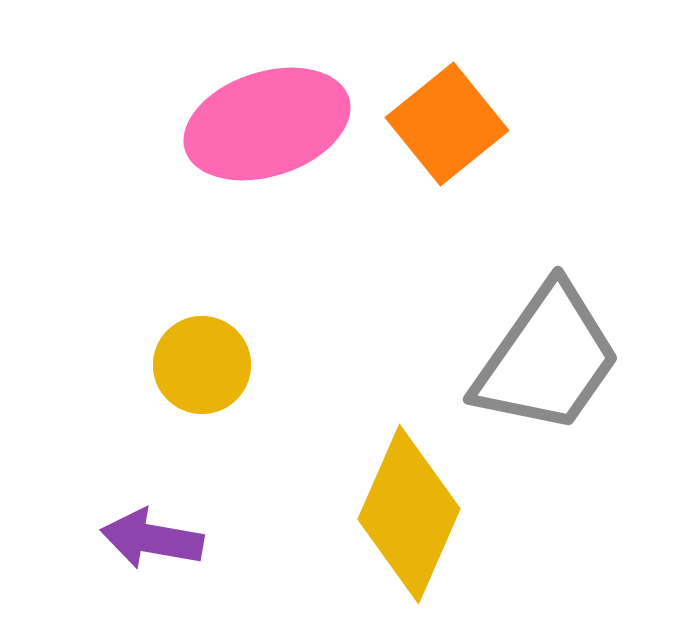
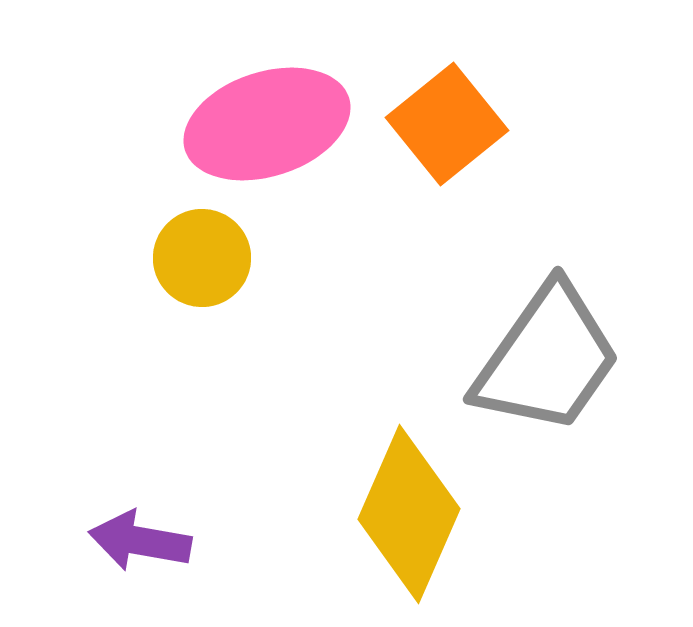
yellow circle: moved 107 px up
purple arrow: moved 12 px left, 2 px down
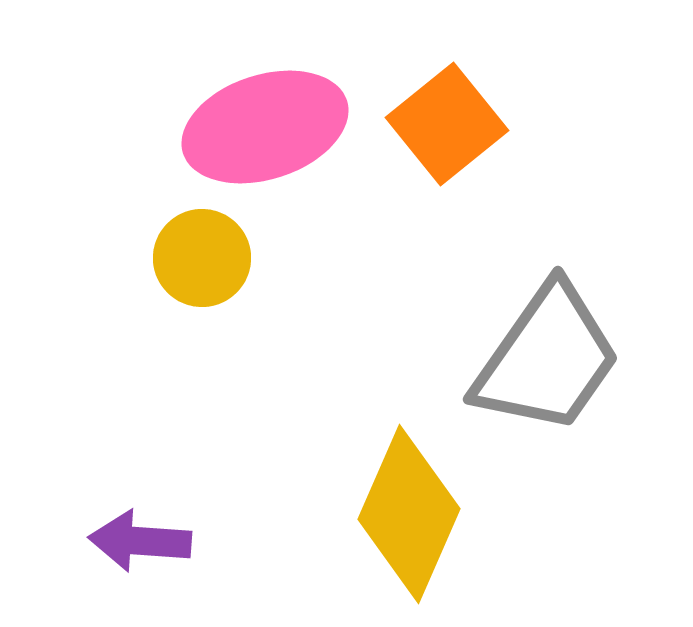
pink ellipse: moved 2 px left, 3 px down
purple arrow: rotated 6 degrees counterclockwise
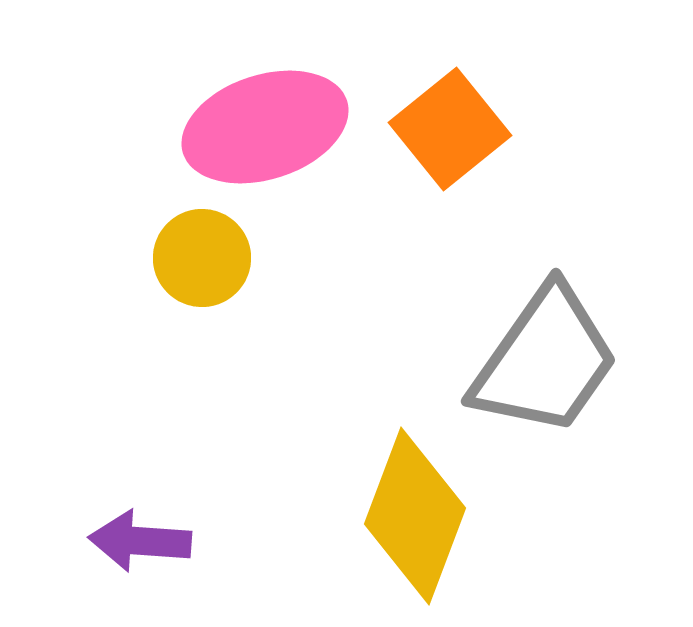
orange square: moved 3 px right, 5 px down
gray trapezoid: moved 2 px left, 2 px down
yellow diamond: moved 6 px right, 2 px down; rotated 3 degrees counterclockwise
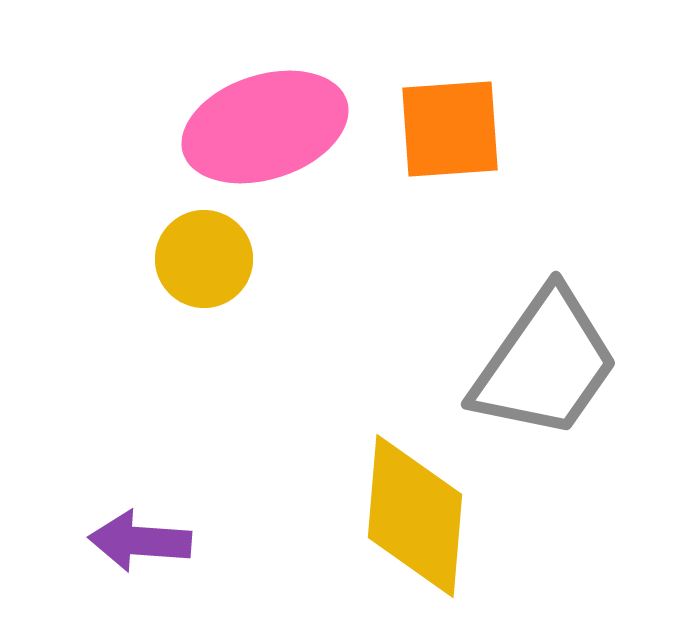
orange square: rotated 35 degrees clockwise
yellow circle: moved 2 px right, 1 px down
gray trapezoid: moved 3 px down
yellow diamond: rotated 16 degrees counterclockwise
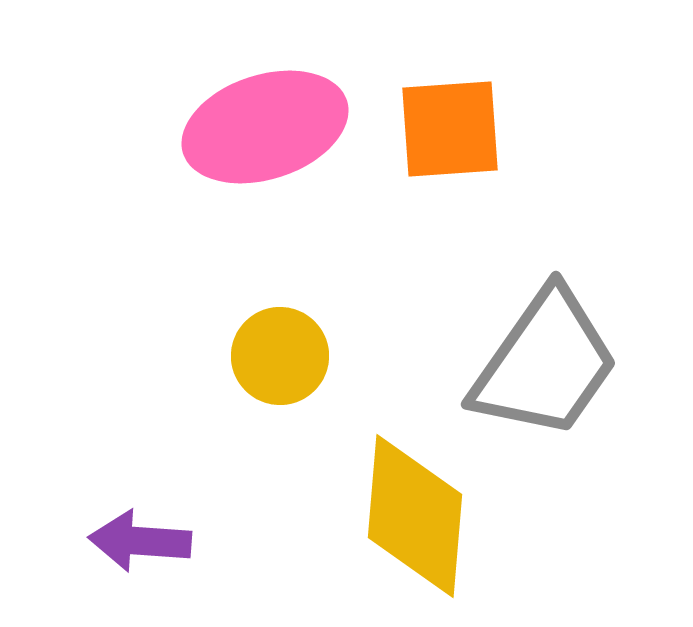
yellow circle: moved 76 px right, 97 px down
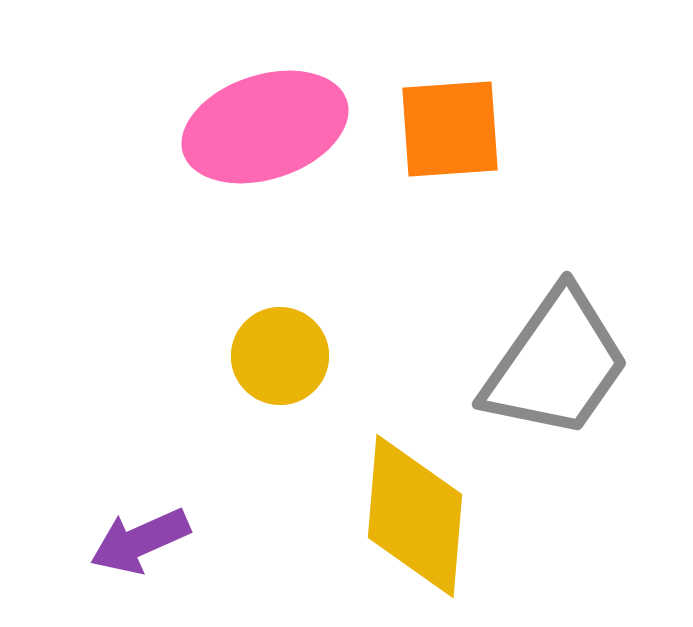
gray trapezoid: moved 11 px right
purple arrow: rotated 28 degrees counterclockwise
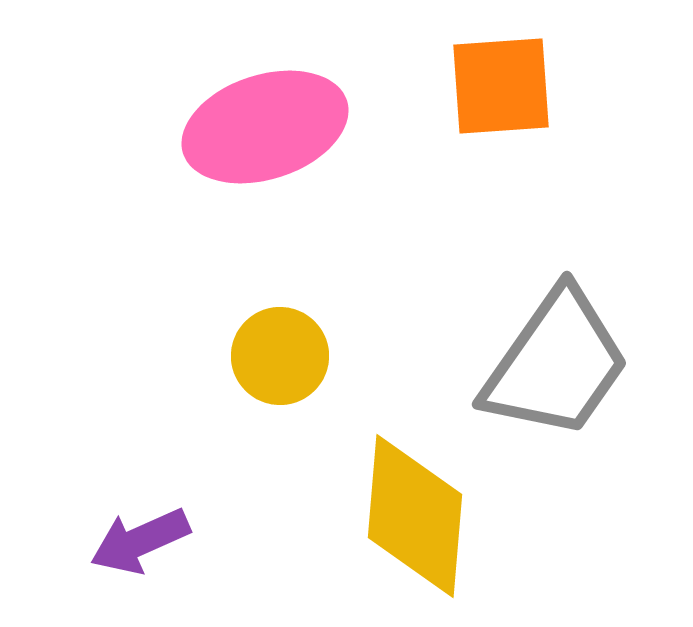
orange square: moved 51 px right, 43 px up
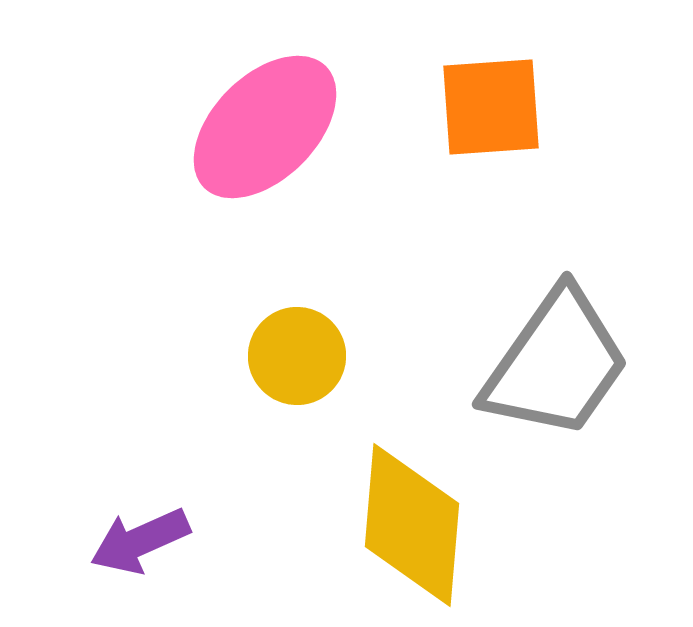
orange square: moved 10 px left, 21 px down
pink ellipse: rotated 27 degrees counterclockwise
yellow circle: moved 17 px right
yellow diamond: moved 3 px left, 9 px down
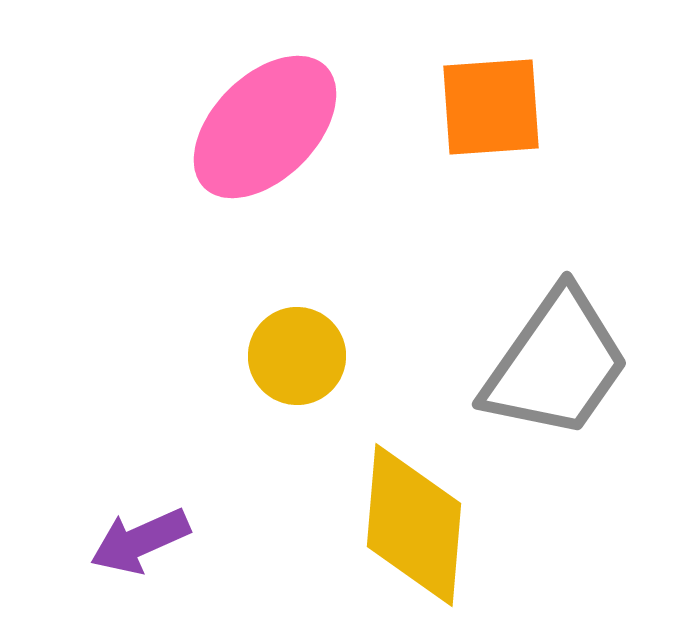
yellow diamond: moved 2 px right
